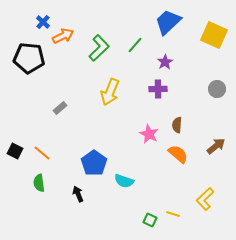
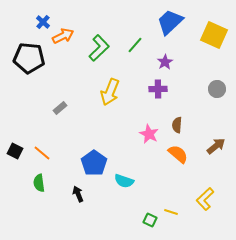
blue trapezoid: moved 2 px right
yellow line: moved 2 px left, 2 px up
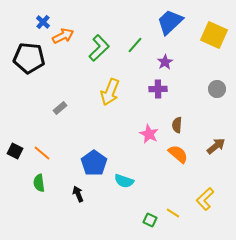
yellow line: moved 2 px right, 1 px down; rotated 16 degrees clockwise
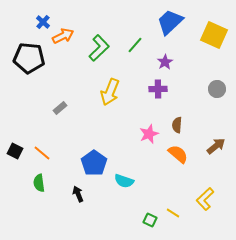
pink star: rotated 24 degrees clockwise
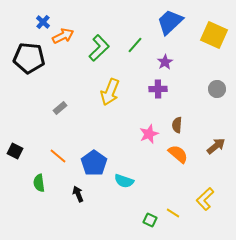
orange line: moved 16 px right, 3 px down
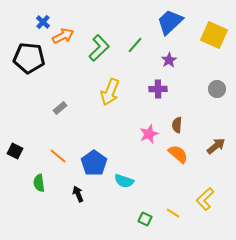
purple star: moved 4 px right, 2 px up
green square: moved 5 px left, 1 px up
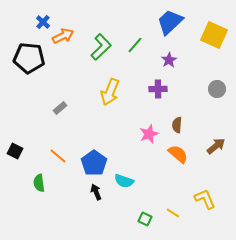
green L-shape: moved 2 px right, 1 px up
black arrow: moved 18 px right, 2 px up
yellow L-shape: rotated 110 degrees clockwise
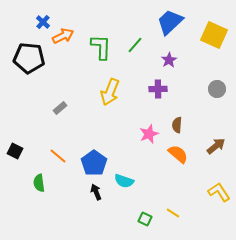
green L-shape: rotated 44 degrees counterclockwise
yellow L-shape: moved 14 px right, 7 px up; rotated 10 degrees counterclockwise
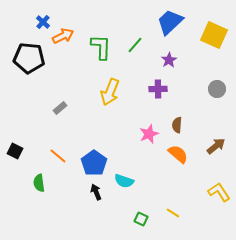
green square: moved 4 px left
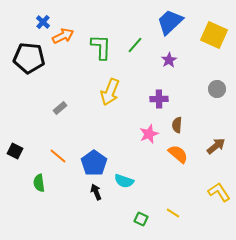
purple cross: moved 1 px right, 10 px down
